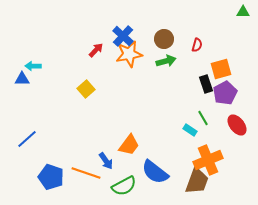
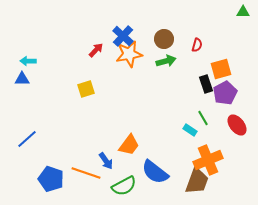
cyan arrow: moved 5 px left, 5 px up
yellow square: rotated 24 degrees clockwise
blue pentagon: moved 2 px down
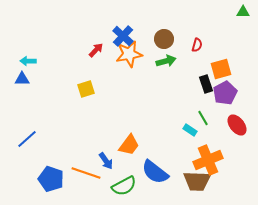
brown trapezoid: rotated 72 degrees clockwise
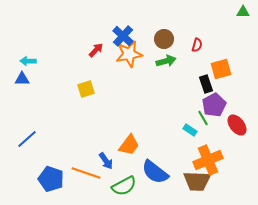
purple pentagon: moved 11 px left, 12 px down
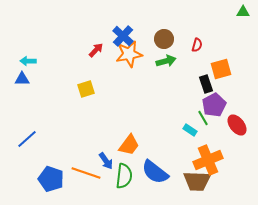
green semicircle: moved 10 px up; rotated 55 degrees counterclockwise
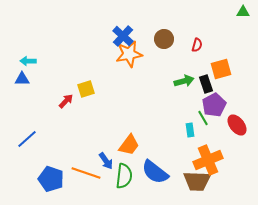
red arrow: moved 30 px left, 51 px down
green arrow: moved 18 px right, 20 px down
cyan rectangle: rotated 48 degrees clockwise
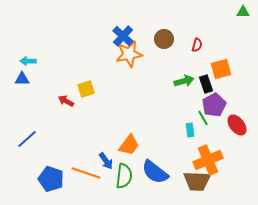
red arrow: rotated 105 degrees counterclockwise
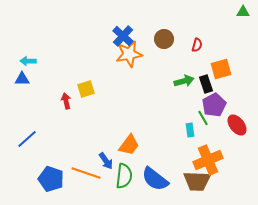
red arrow: rotated 49 degrees clockwise
blue semicircle: moved 7 px down
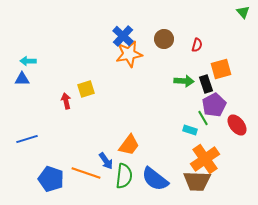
green triangle: rotated 48 degrees clockwise
green arrow: rotated 18 degrees clockwise
cyan rectangle: rotated 64 degrees counterclockwise
blue line: rotated 25 degrees clockwise
orange cross: moved 3 px left, 1 px up; rotated 12 degrees counterclockwise
